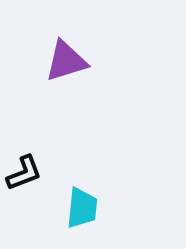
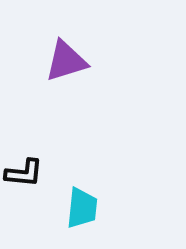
black L-shape: rotated 27 degrees clockwise
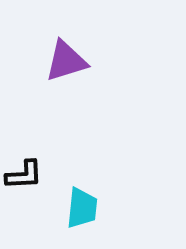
black L-shape: moved 2 px down; rotated 9 degrees counterclockwise
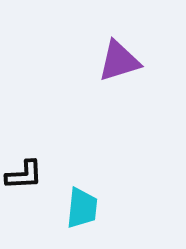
purple triangle: moved 53 px right
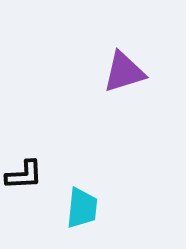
purple triangle: moved 5 px right, 11 px down
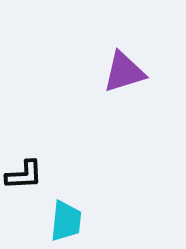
cyan trapezoid: moved 16 px left, 13 px down
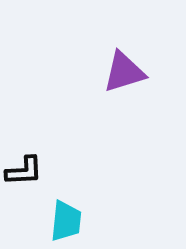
black L-shape: moved 4 px up
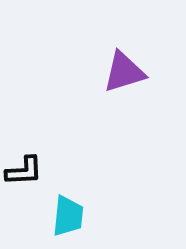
cyan trapezoid: moved 2 px right, 5 px up
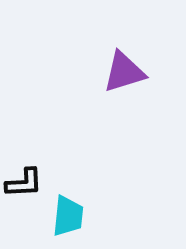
black L-shape: moved 12 px down
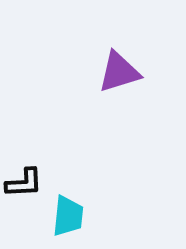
purple triangle: moved 5 px left
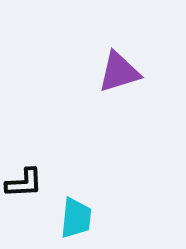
cyan trapezoid: moved 8 px right, 2 px down
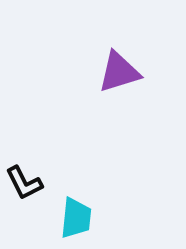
black L-shape: rotated 66 degrees clockwise
